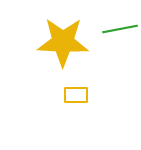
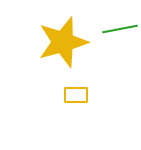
yellow star: rotated 18 degrees counterclockwise
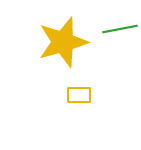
yellow rectangle: moved 3 px right
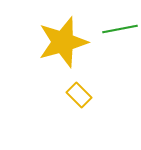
yellow rectangle: rotated 45 degrees clockwise
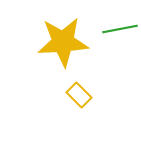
yellow star: rotated 12 degrees clockwise
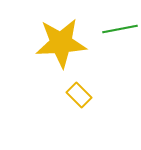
yellow star: moved 2 px left, 1 px down
